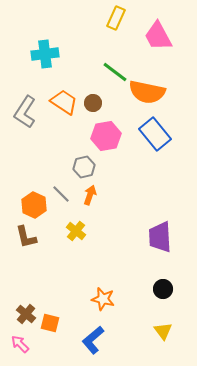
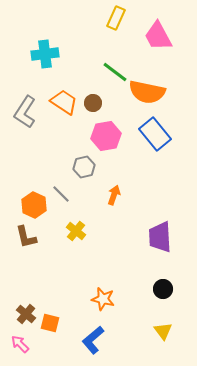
orange arrow: moved 24 px right
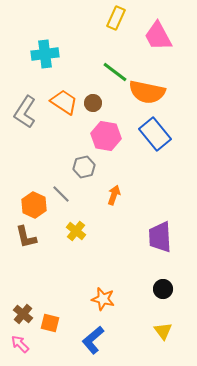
pink hexagon: rotated 20 degrees clockwise
brown cross: moved 3 px left
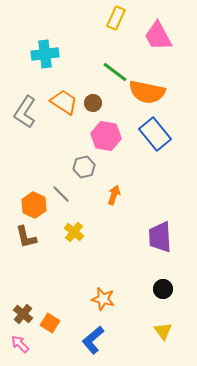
yellow cross: moved 2 px left, 1 px down
orange square: rotated 18 degrees clockwise
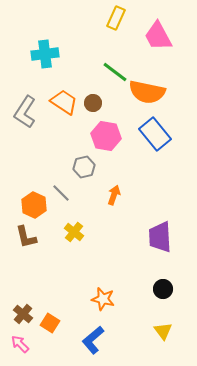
gray line: moved 1 px up
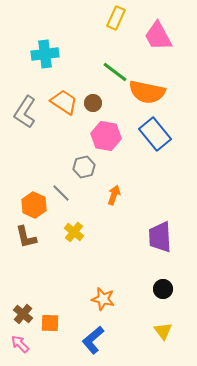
orange square: rotated 30 degrees counterclockwise
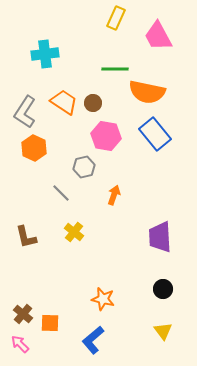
green line: moved 3 px up; rotated 36 degrees counterclockwise
orange hexagon: moved 57 px up
